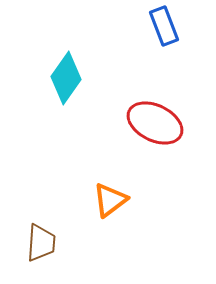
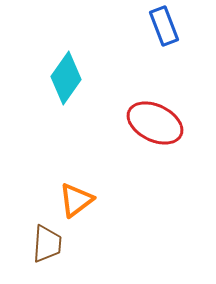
orange triangle: moved 34 px left
brown trapezoid: moved 6 px right, 1 px down
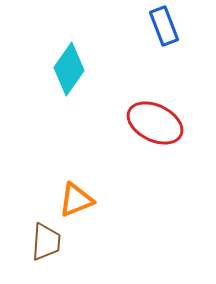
cyan diamond: moved 3 px right, 9 px up
orange triangle: rotated 15 degrees clockwise
brown trapezoid: moved 1 px left, 2 px up
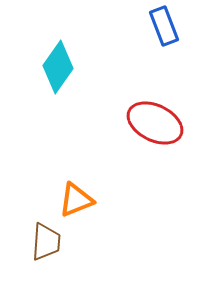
cyan diamond: moved 11 px left, 2 px up
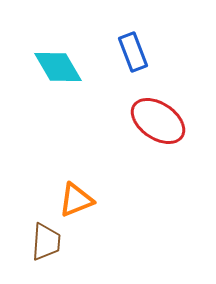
blue rectangle: moved 31 px left, 26 px down
cyan diamond: rotated 66 degrees counterclockwise
red ellipse: moved 3 px right, 2 px up; rotated 8 degrees clockwise
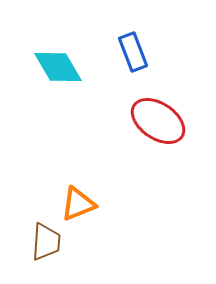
orange triangle: moved 2 px right, 4 px down
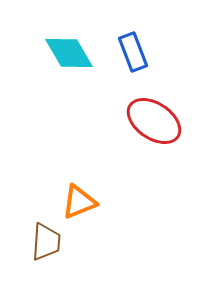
cyan diamond: moved 11 px right, 14 px up
red ellipse: moved 4 px left
orange triangle: moved 1 px right, 2 px up
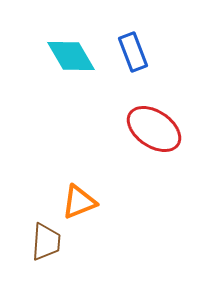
cyan diamond: moved 2 px right, 3 px down
red ellipse: moved 8 px down
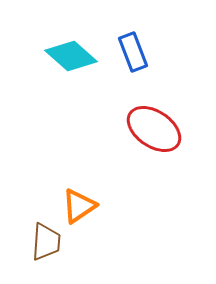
cyan diamond: rotated 18 degrees counterclockwise
orange triangle: moved 4 px down; rotated 12 degrees counterclockwise
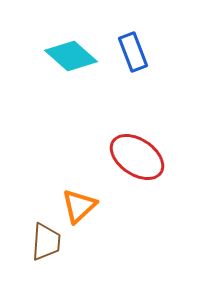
red ellipse: moved 17 px left, 28 px down
orange triangle: rotated 9 degrees counterclockwise
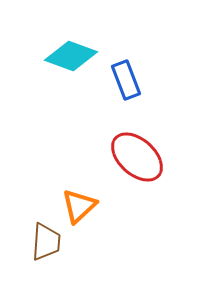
blue rectangle: moved 7 px left, 28 px down
cyan diamond: rotated 21 degrees counterclockwise
red ellipse: rotated 8 degrees clockwise
